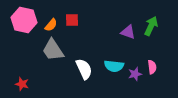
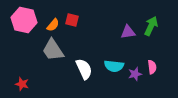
red square: rotated 16 degrees clockwise
orange semicircle: moved 2 px right
purple triangle: rotated 28 degrees counterclockwise
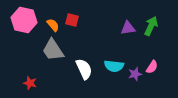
orange semicircle: rotated 80 degrees counterclockwise
purple triangle: moved 4 px up
pink semicircle: rotated 40 degrees clockwise
red star: moved 8 px right, 1 px up
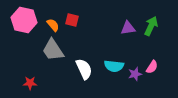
red star: rotated 16 degrees counterclockwise
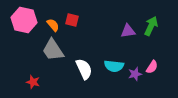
purple triangle: moved 3 px down
red star: moved 3 px right, 1 px up; rotated 16 degrees clockwise
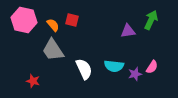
green arrow: moved 6 px up
red star: moved 1 px up
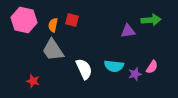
green arrow: rotated 60 degrees clockwise
orange semicircle: rotated 128 degrees counterclockwise
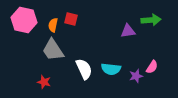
red square: moved 1 px left, 1 px up
cyan semicircle: moved 3 px left, 3 px down
purple star: moved 1 px right, 2 px down
red star: moved 11 px right, 1 px down
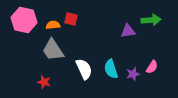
orange semicircle: rotated 72 degrees clockwise
cyan semicircle: rotated 66 degrees clockwise
purple star: moved 3 px left, 2 px up
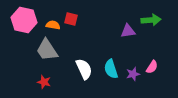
orange semicircle: rotated 16 degrees clockwise
gray trapezoid: moved 6 px left
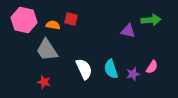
purple triangle: rotated 21 degrees clockwise
